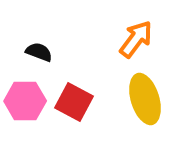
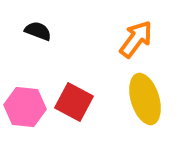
black semicircle: moved 1 px left, 21 px up
pink hexagon: moved 6 px down; rotated 6 degrees clockwise
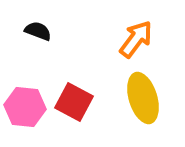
yellow ellipse: moved 2 px left, 1 px up
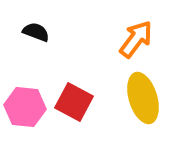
black semicircle: moved 2 px left, 1 px down
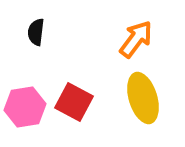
black semicircle: rotated 104 degrees counterclockwise
pink hexagon: rotated 15 degrees counterclockwise
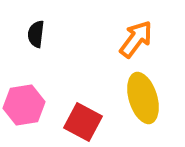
black semicircle: moved 2 px down
red square: moved 9 px right, 20 px down
pink hexagon: moved 1 px left, 2 px up
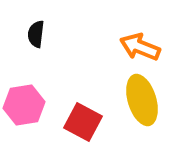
orange arrow: moved 4 px right, 8 px down; rotated 105 degrees counterclockwise
yellow ellipse: moved 1 px left, 2 px down
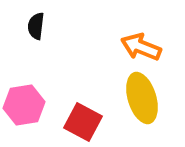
black semicircle: moved 8 px up
orange arrow: moved 1 px right
yellow ellipse: moved 2 px up
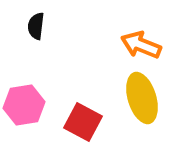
orange arrow: moved 2 px up
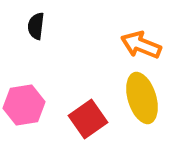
red square: moved 5 px right, 3 px up; rotated 27 degrees clockwise
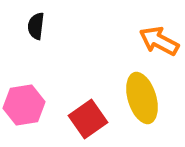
orange arrow: moved 18 px right, 4 px up; rotated 6 degrees clockwise
